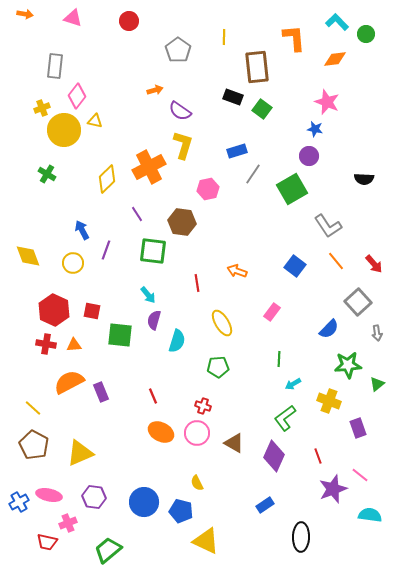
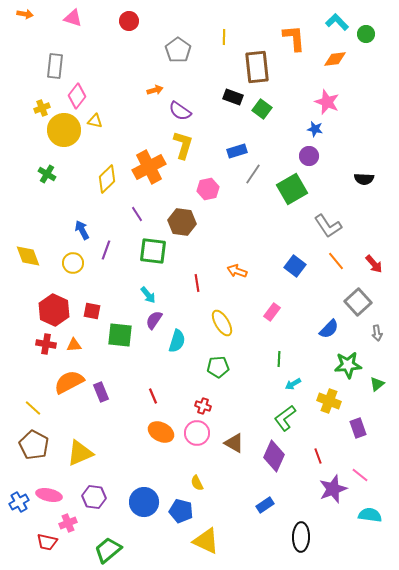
purple semicircle at (154, 320): rotated 18 degrees clockwise
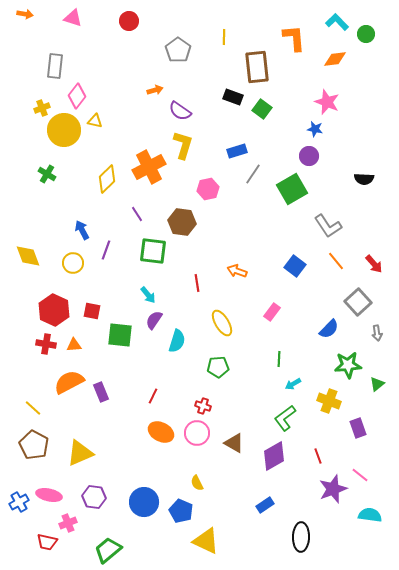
red line at (153, 396): rotated 49 degrees clockwise
purple diamond at (274, 456): rotated 36 degrees clockwise
blue pentagon at (181, 511): rotated 10 degrees clockwise
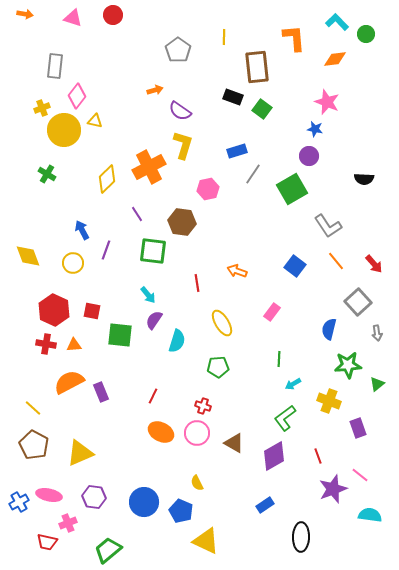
red circle at (129, 21): moved 16 px left, 6 px up
blue semicircle at (329, 329): rotated 150 degrees clockwise
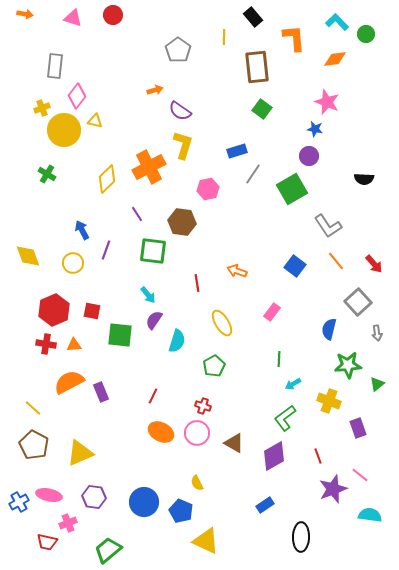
black rectangle at (233, 97): moved 20 px right, 80 px up; rotated 30 degrees clockwise
red hexagon at (54, 310): rotated 12 degrees clockwise
green pentagon at (218, 367): moved 4 px left, 1 px up; rotated 25 degrees counterclockwise
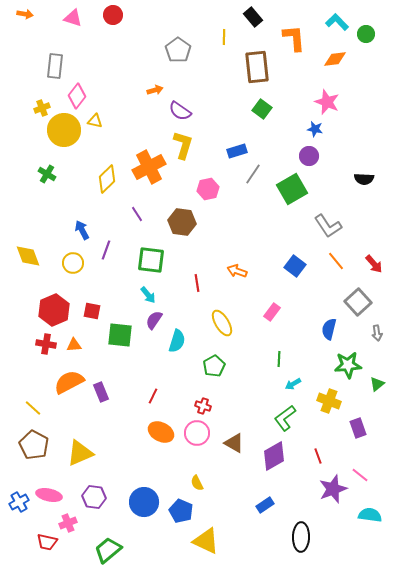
green square at (153, 251): moved 2 px left, 9 px down
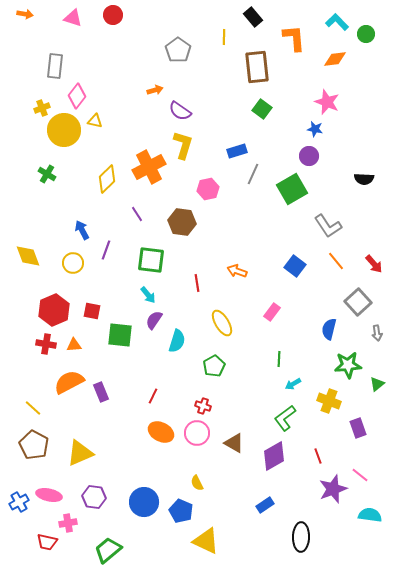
gray line at (253, 174): rotated 10 degrees counterclockwise
pink cross at (68, 523): rotated 12 degrees clockwise
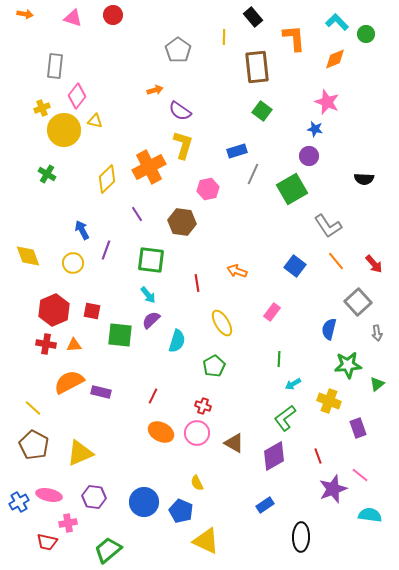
orange diamond at (335, 59): rotated 15 degrees counterclockwise
green square at (262, 109): moved 2 px down
purple semicircle at (154, 320): moved 3 px left; rotated 12 degrees clockwise
purple rectangle at (101, 392): rotated 54 degrees counterclockwise
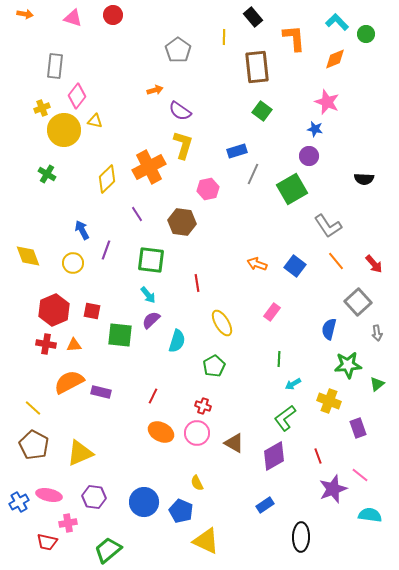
orange arrow at (237, 271): moved 20 px right, 7 px up
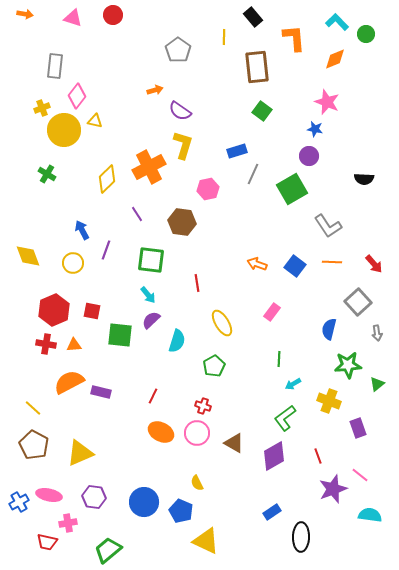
orange line at (336, 261): moved 4 px left, 1 px down; rotated 48 degrees counterclockwise
blue rectangle at (265, 505): moved 7 px right, 7 px down
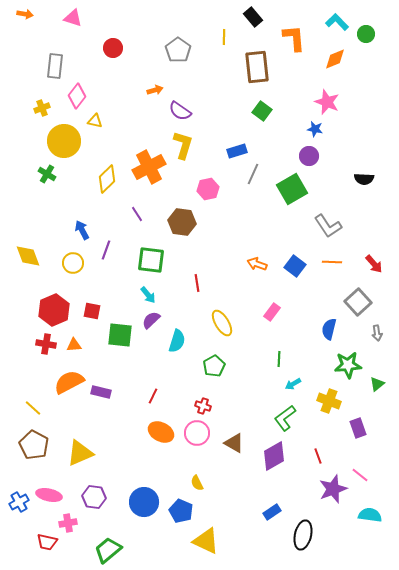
red circle at (113, 15): moved 33 px down
yellow circle at (64, 130): moved 11 px down
black ellipse at (301, 537): moved 2 px right, 2 px up; rotated 12 degrees clockwise
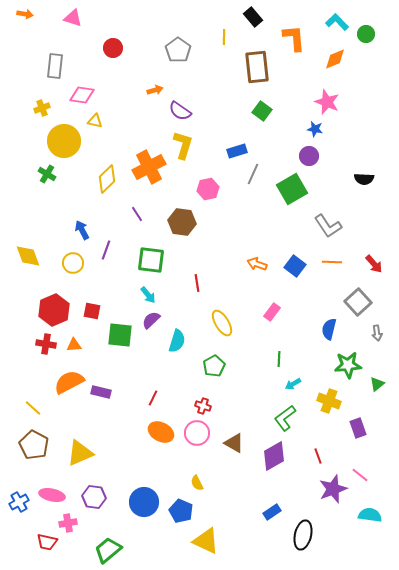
pink diamond at (77, 96): moved 5 px right, 1 px up; rotated 60 degrees clockwise
red line at (153, 396): moved 2 px down
pink ellipse at (49, 495): moved 3 px right
